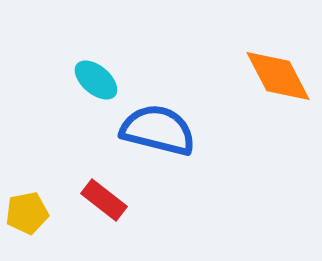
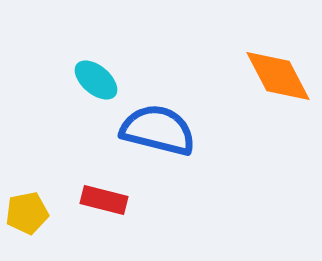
red rectangle: rotated 24 degrees counterclockwise
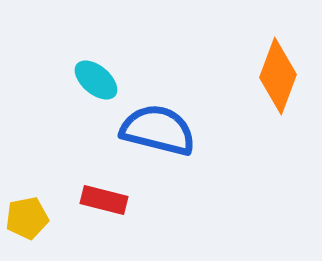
orange diamond: rotated 48 degrees clockwise
yellow pentagon: moved 5 px down
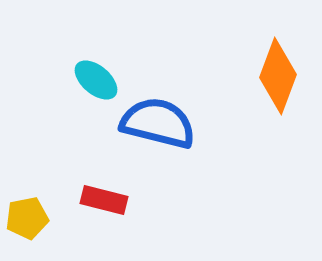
blue semicircle: moved 7 px up
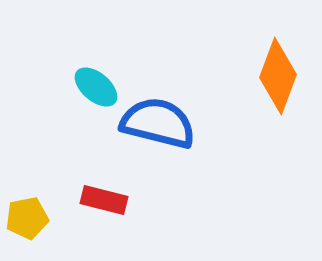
cyan ellipse: moved 7 px down
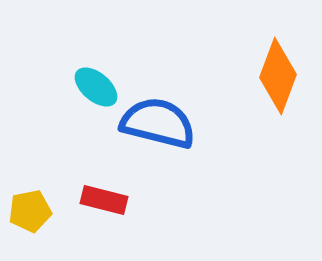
yellow pentagon: moved 3 px right, 7 px up
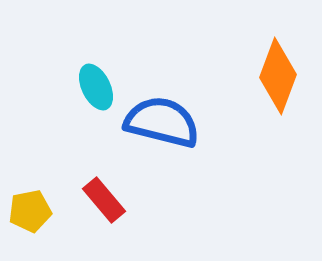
cyan ellipse: rotated 24 degrees clockwise
blue semicircle: moved 4 px right, 1 px up
red rectangle: rotated 36 degrees clockwise
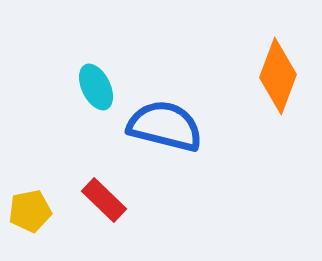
blue semicircle: moved 3 px right, 4 px down
red rectangle: rotated 6 degrees counterclockwise
